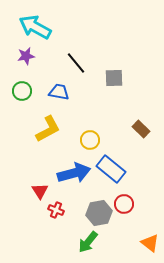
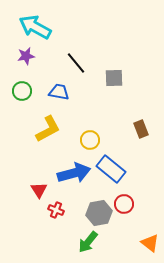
brown rectangle: rotated 24 degrees clockwise
red triangle: moved 1 px left, 1 px up
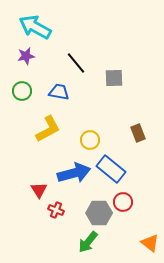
brown rectangle: moved 3 px left, 4 px down
red circle: moved 1 px left, 2 px up
gray hexagon: rotated 10 degrees clockwise
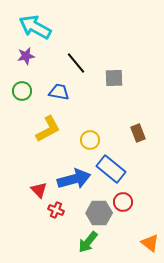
blue arrow: moved 6 px down
red triangle: rotated 12 degrees counterclockwise
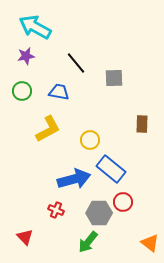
brown rectangle: moved 4 px right, 9 px up; rotated 24 degrees clockwise
red triangle: moved 14 px left, 47 px down
